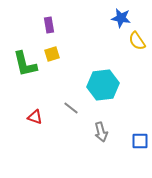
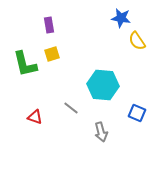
cyan hexagon: rotated 12 degrees clockwise
blue square: moved 3 px left, 28 px up; rotated 24 degrees clockwise
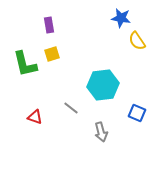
cyan hexagon: rotated 12 degrees counterclockwise
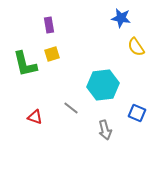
yellow semicircle: moved 1 px left, 6 px down
gray arrow: moved 4 px right, 2 px up
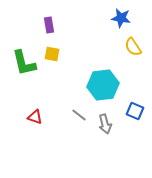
yellow semicircle: moved 3 px left
yellow square: rotated 28 degrees clockwise
green L-shape: moved 1 px left, 1 px up
gray line: moved 8 px right, 7 px down
blue square: moved 2 px left, 2 px up
gray arrow: moved 6 px up
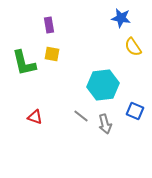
gray line: moved 2 px right, 1 px down
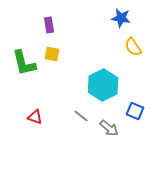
cyan hexagon: rotated 20 degrees counterclockwise
gray arrow: moved 4 px right, 4 px down; rotated 36 degrees counterclockwise
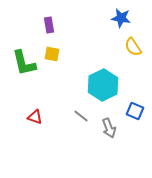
gray arrow: rotated 30 degrees clockwise
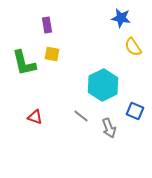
purple rectangle: moved 2 px left
